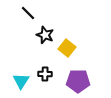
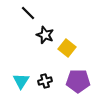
black cross: moved 7 px down; rotated 16 degrees counterclockwise
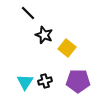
black star: moved 1 px left
cyan triangle: moved 4 px right, 1 px down
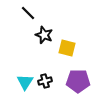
yellow square: rotated 24 degrees counterclockwise
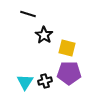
black line: moved 1 px down; rotated 28 degrees counterclockwise
black star: rotated 12 degrees clockwise
purple pentagon: moved 9 px left, 8 px up
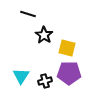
cyan triangle: moved 4 px left, 6 px up
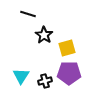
yellow square: rotated 30 degrees counterclockwise
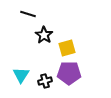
cyan triangle: moved 1 px up
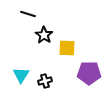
yellow square: rotated 18 degrees clockwise
purple pentagon: moved 20 px right
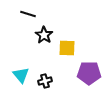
cyan triangle: rotated 12 degrees counterclockwise
